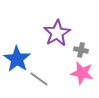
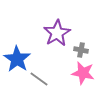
pink star: moved 1 px right
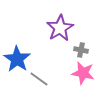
purple star: moved 3 px right, 5 px up
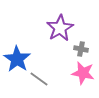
gray cross: moved 1 px up
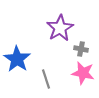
gray line: moved 7 px right; rotated 36 degrees clockwise
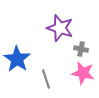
purple star: rotated 24 degrees counterclockwise
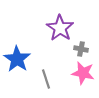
purple star: rotated 16 degrees clockwise
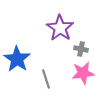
pink star: rotated 20 degrees counterclockwise
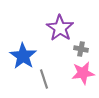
blue star: moved 6 px right, 3 px up
gray line: moved 2 px left
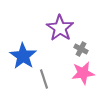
gray cross: rotated 16 degrees clockwise
